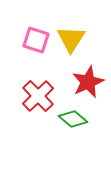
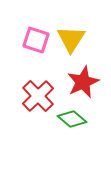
red star: moved 5 px left
green diamond: moved 1 px left
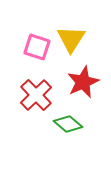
pink square: moved 1 px right, 7 px down
red cross: moved 2 px left, 1 px up
green diamond: moved 4 px left, 5 px down
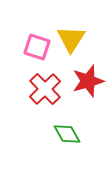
red star: moved 5 px right, 1 px up; rotated 8 degrees clockwise
red cross: moved 9 px right, 6 px up
green diamond: moved 1 px left, 10 px down; rotated 20 degrees clockwise
